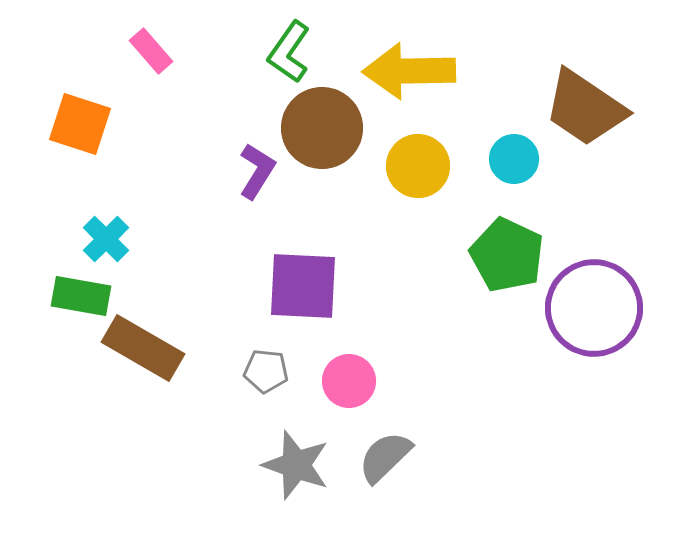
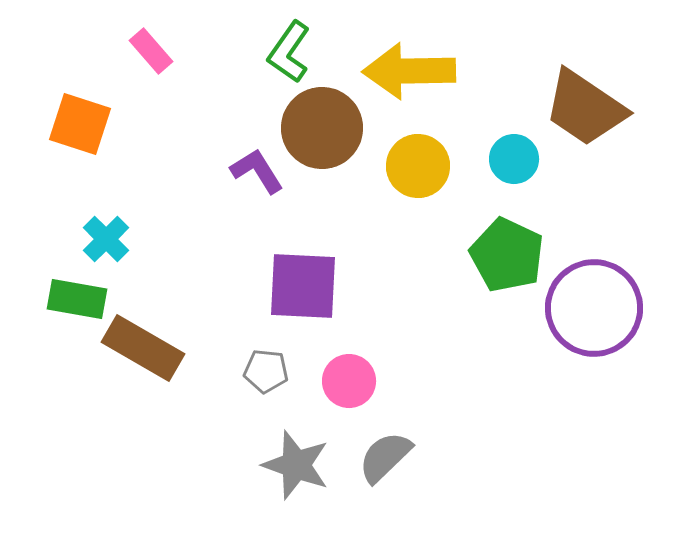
purple L-shape: rotated 64 degrees counterclockwise
green rectangle: moved 4 px left, 3 px down
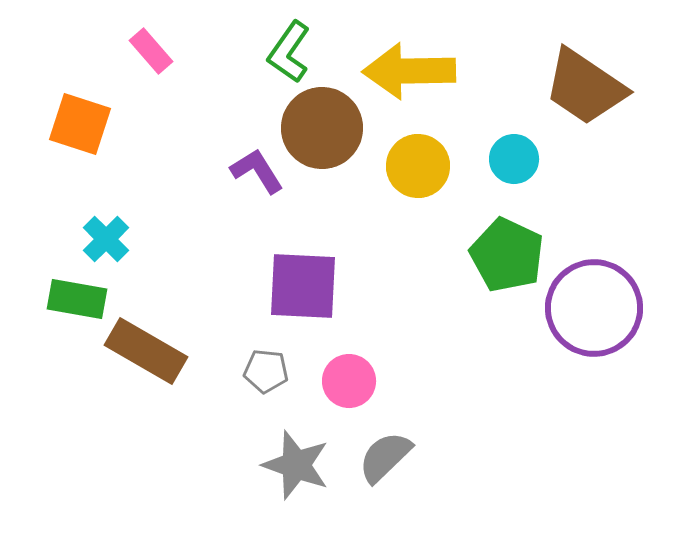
brown trapezoid: moved 21 px up
brown rectangle: moved 3 px right, 3 px down
